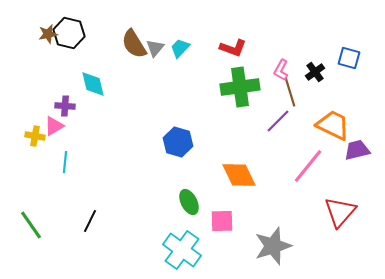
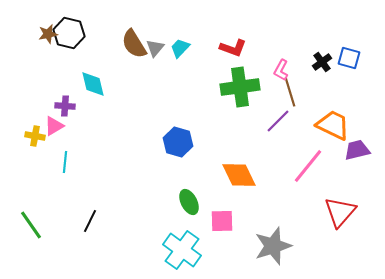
black cross: moved 7 px right, 10 px up
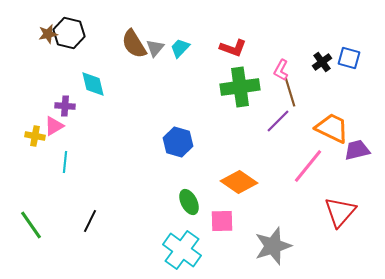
orange trapezoid: moved 1 px left, 3 px down
orange diamond: moved 7 px down; rotated 30 degrees counterclockwise
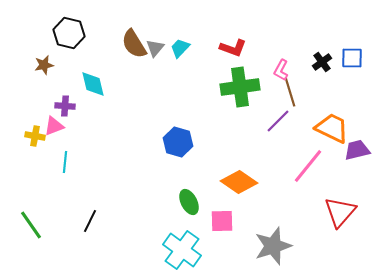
brown star: moved 4 px left, 31 px down
blue square: moved 3 px right; rotated 15 degrees counterclockwise
pink triangle: rotated 10 degrees clockwise
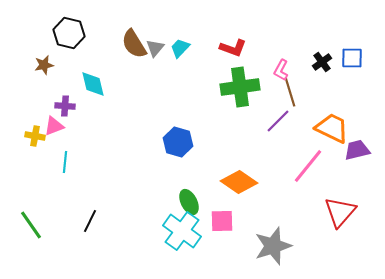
cyan cross: moved 19 px up
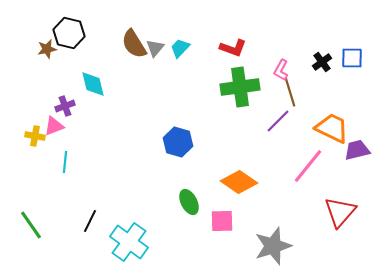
brown star: moved 3 px right, 16 px up
purple cross: rotated 24 degrees counterclockwise
cyan cross: moved 53 px left, 11 px down
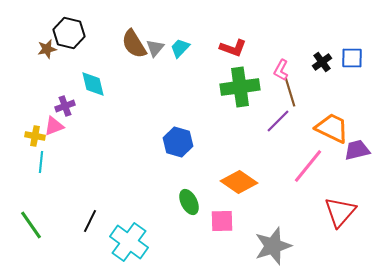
cyan line: moved 24 px left
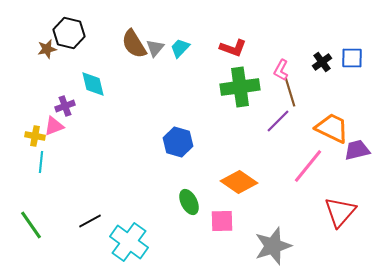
black line: rotated 35 degrees clockwise
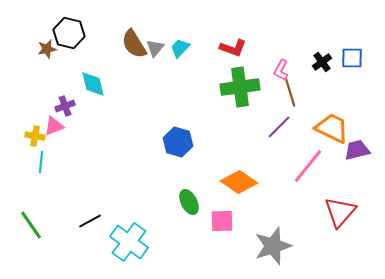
purple line: moved 1 px right, 6 px down
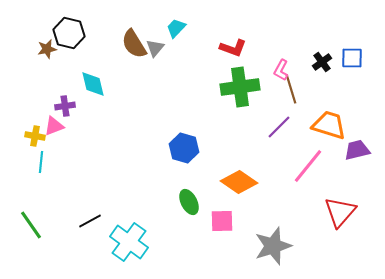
cyan trapezoid: moved 4 px left, 20 px up
brown line: moved 1 px right, 3 px up
purple cross: rotated 12 degrees clockwise
orange trapezoid: moved 3 px left, 3 px up; rotated 9 degrees counterclockwise
blue hexagon: moved 6 px right, 6 px down
